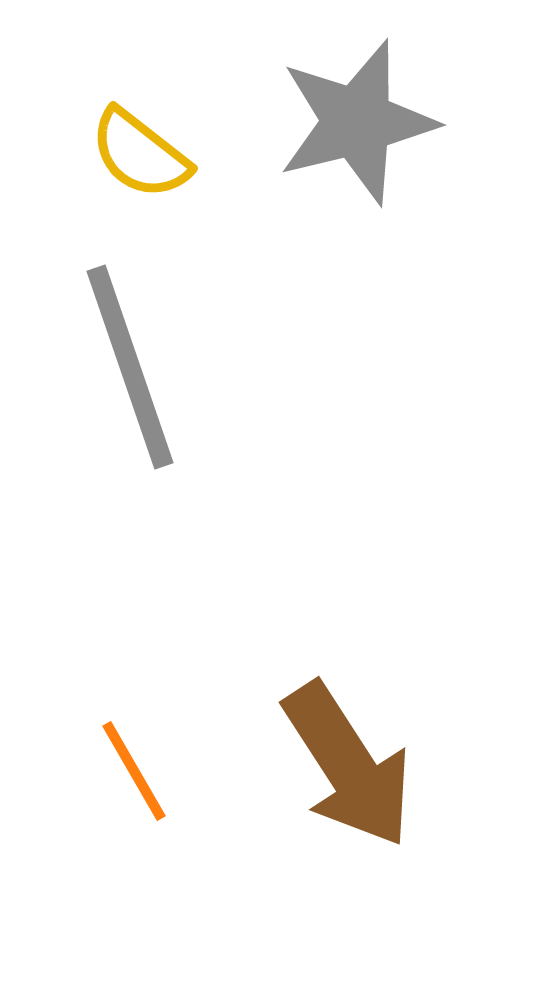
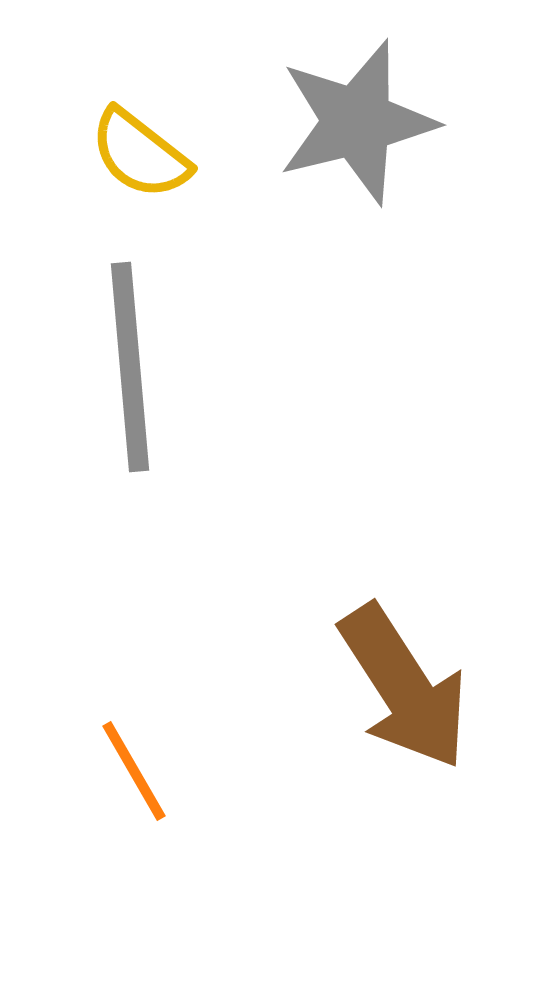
gray line: rotated 14 degrees clockwise
brown arrow: moved 56 px right, 78 px up
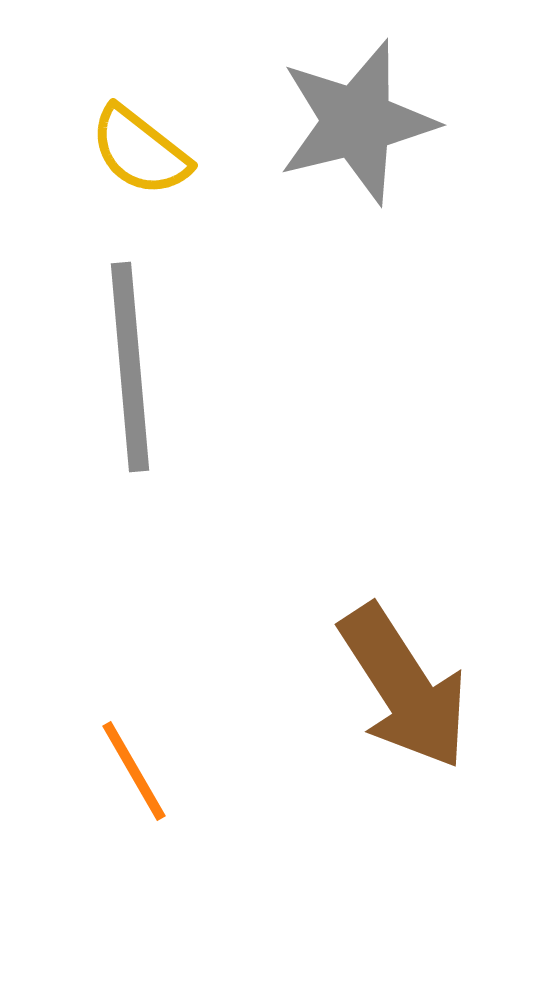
yellow semicircle: moved 3 px up
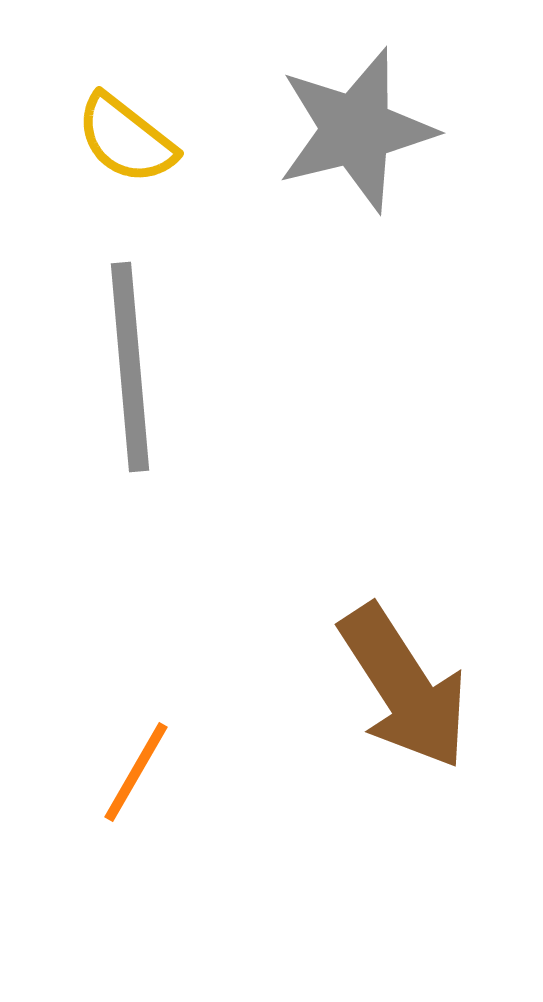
gray star: moved 1 px left, 8 px down
yellow semicircle: moved 14 px left, 12 px up
orange line: moved 2 px right, 1 px down; rotated 60 degrees clockwise
